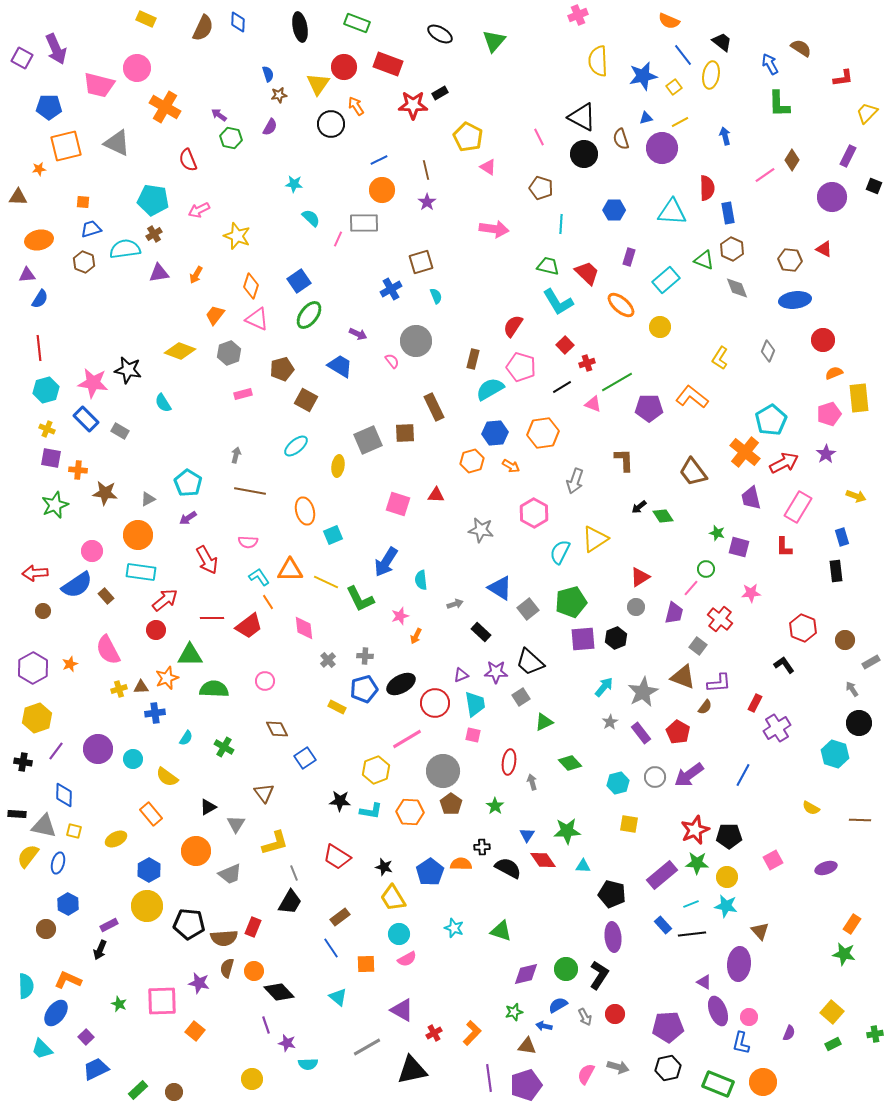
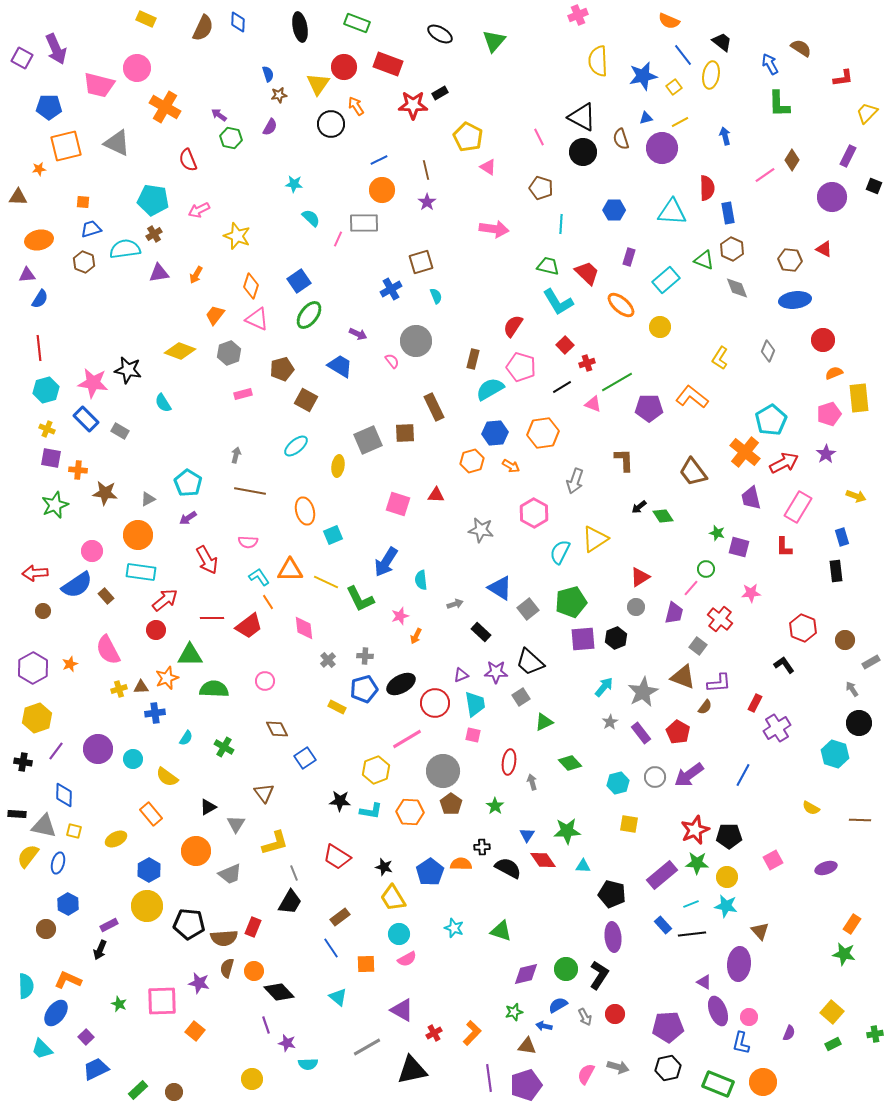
black circle at (584, 154): moved 1 px left, 2 px up
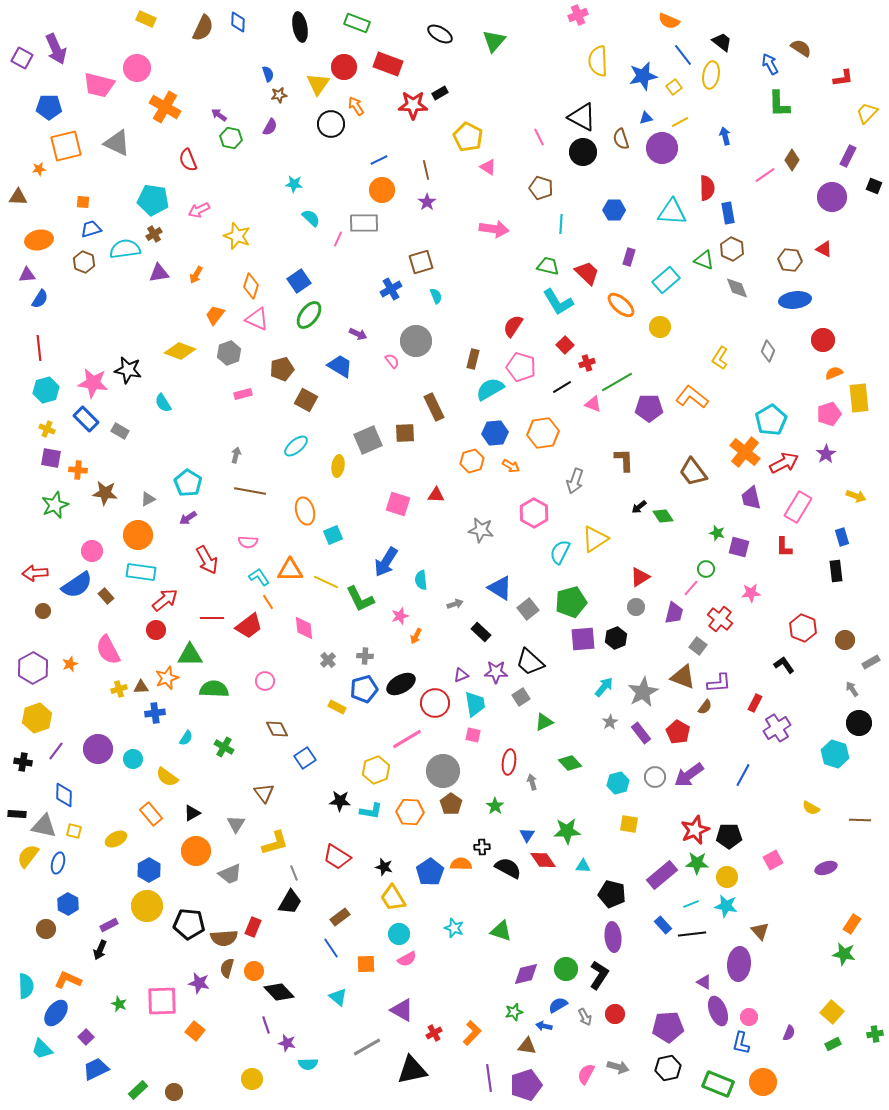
black triangle at (208, 807): moved 16 px left, 6 px down
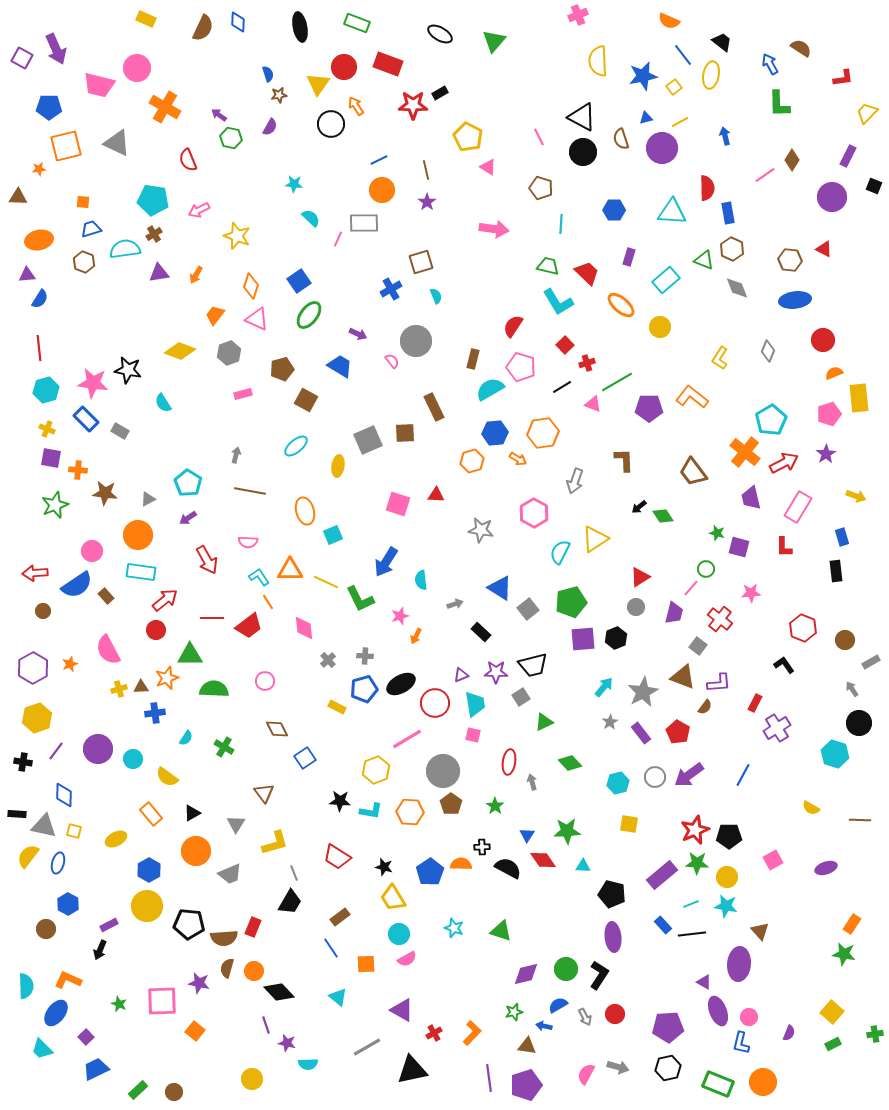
orange arrow at (511, 466): moved 7 px right, 7 px up
black trapezoid at (530, 662): moved 3 px right, 3 px down; rotated 56 degrees counterclockwise
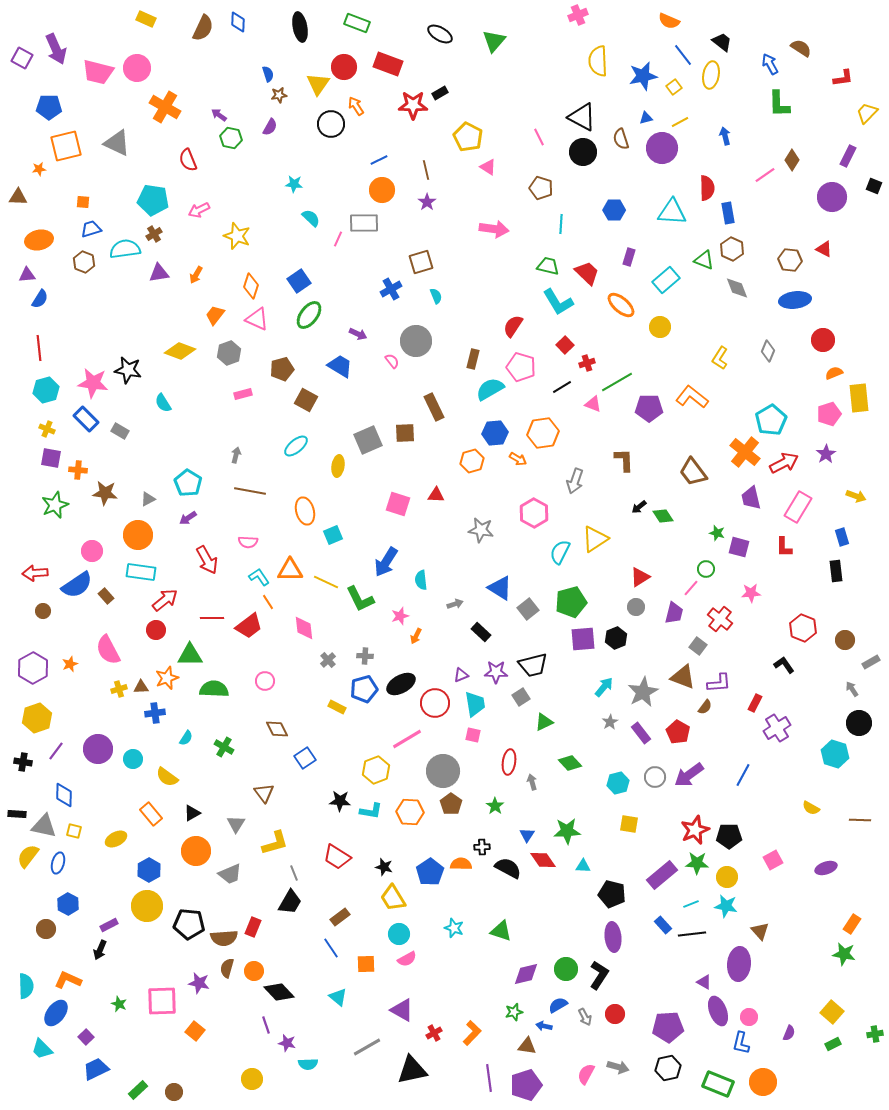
pink trapezoid at (99, 85): moved 1 px left, 13 px up
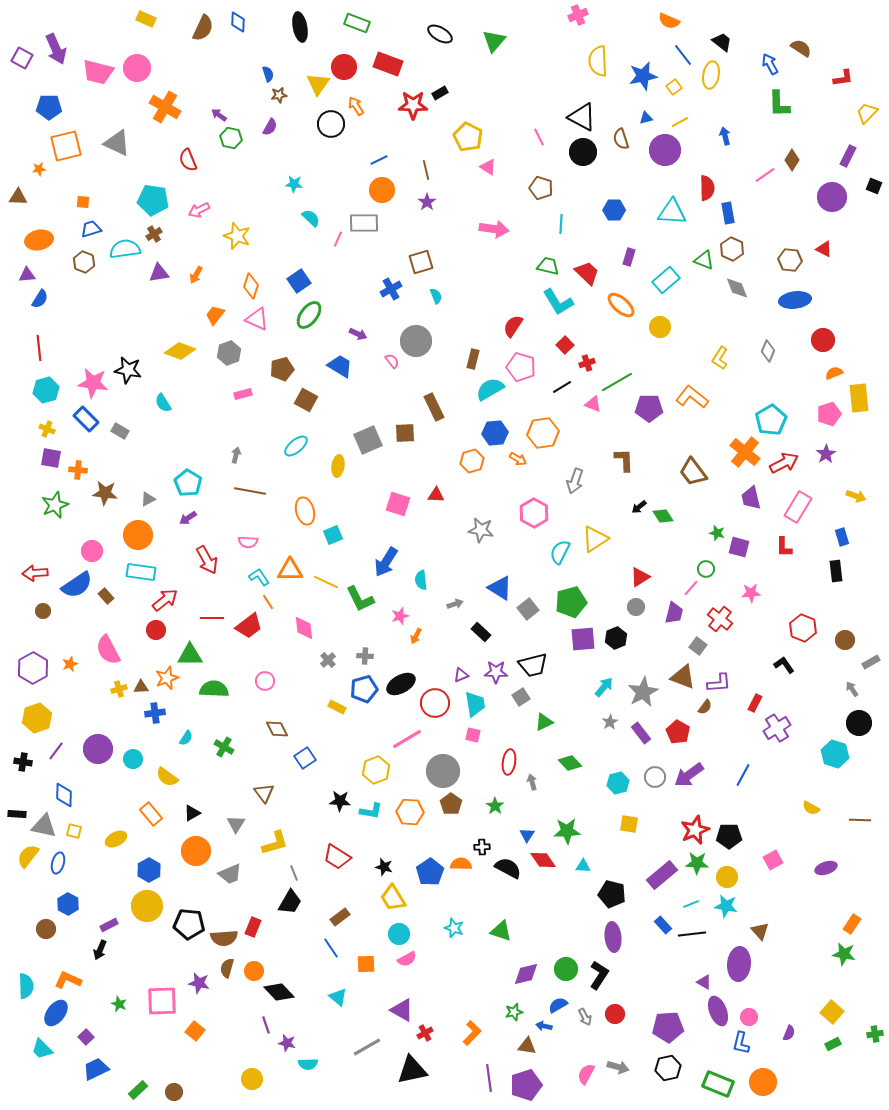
purple circle at (662, 148): moved 3 px right, 2 px down
red cross at (434, 1033): moved 9 px left
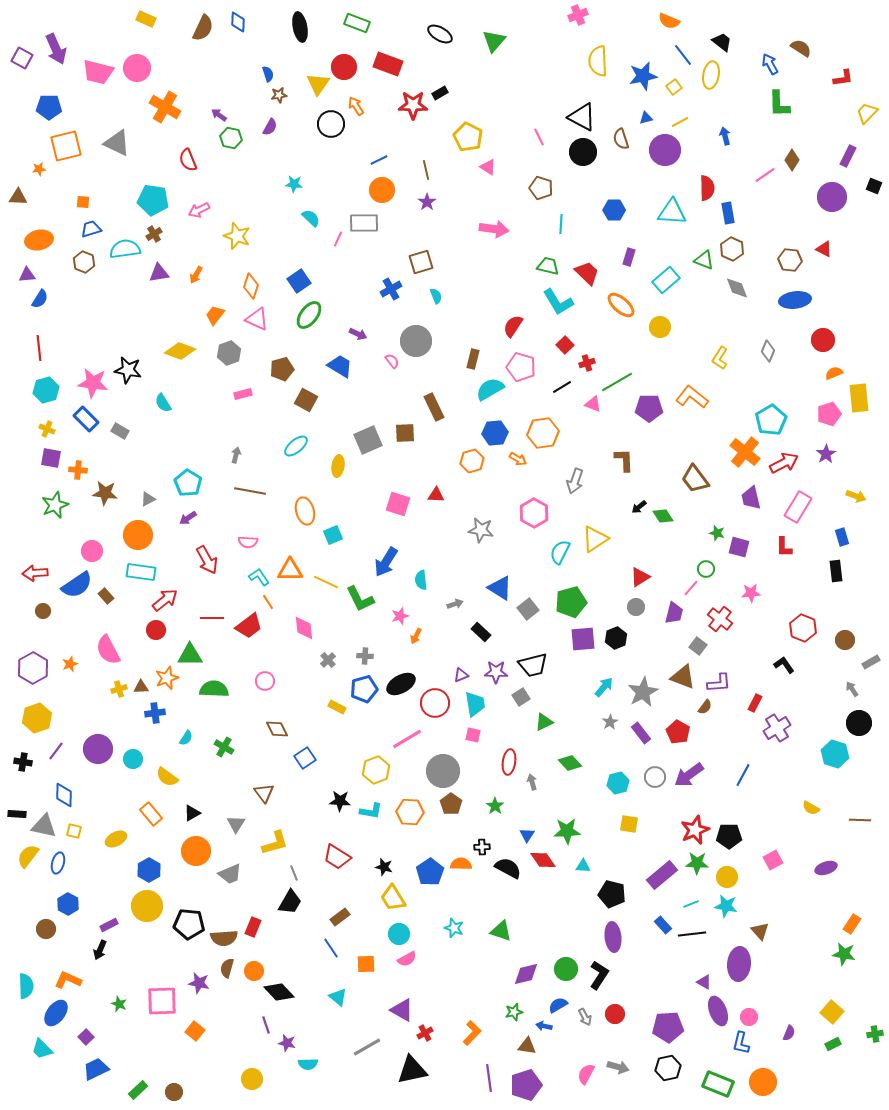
brown trapezoid at (693, 472): moved 2 px right, 7 px down
